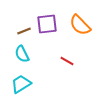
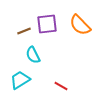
cyan semicircle: moved 11 px right, 1 px down
red line: moved 6 px left, 25 px down
cyan trapezoid: moved 1 px left, 4 px up
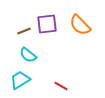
cyan semicircle: moved 5 px left; rotated 24 degrees counterclockwise
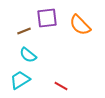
purple square: moved 6 px up
